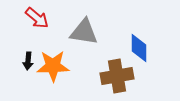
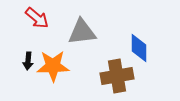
gray triangle: moved 2 px left; rotated 16 degrees counterclockwise
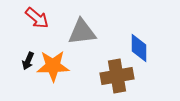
black arrow: rotated 18 degrees clockwise
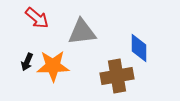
black arrow: moved 1 px left, 1 px down
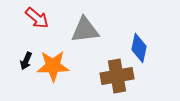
gray triangle: moved 3 px right, 2 px up
blue diamond: rotated 12 degrees clockwise
black arrow: moved 1 px left, 1 px up
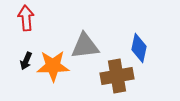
red arrow: moved 11 px left; rotated 135 degrees counterclockwise
gray triangle: moved 16 px down
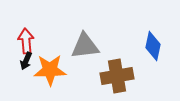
red arrow: moved 23 px down
blue diamond: moved 14 px right, 2 px up
orange star: moved 3 px left, 4 px down
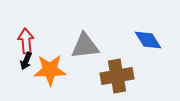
blue diamond: moved 5 px left, 6 px up; rotated 44 degrees counterclockwise
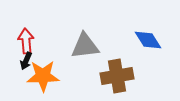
orange star: moved 7 px left, 6 px down
